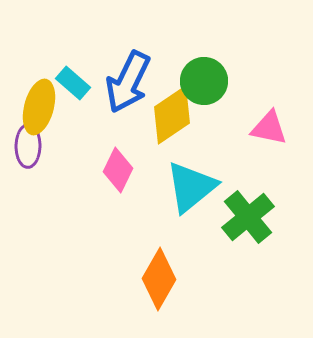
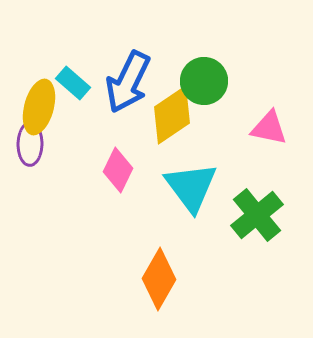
purple ellipse: moved 2 px right, 2 px up
cyan triangle: rotated 28 degrees counterclockwise
green cross: moved 9 px right, 2 px up
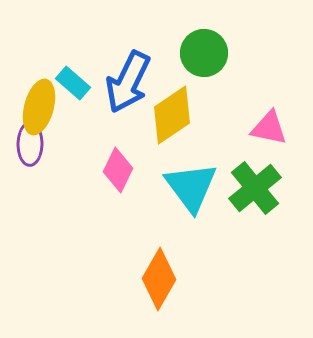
green circle: moved 28 px up
green cross: moved 2 px left, 27 px up
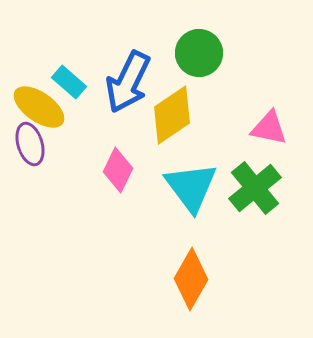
green circle: moved 5 px left
cyan rectangle: moved 4 px left, 1 px up
yellow ellipse: rotated 70 degrees counterclockwise
purple ellipse: rotated 18 degrees counterclockwise
orange diamond: moved 32 px right
